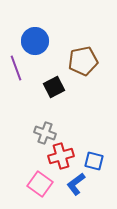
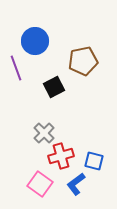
gray cross: moved 1 px left; rotated 25 degrees clockwise
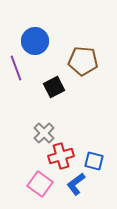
brown pentagon: rotated 16 degrees clockwise
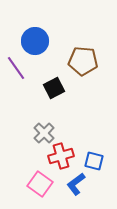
purple line: rotated 15 degrees counterclockwise
black square: moved 1 px down
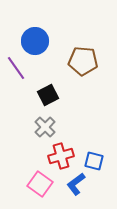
black square: moved 6 px left, 7 px down
gray cross: moved 1 px right, 6 px up
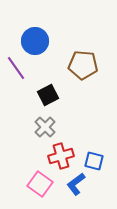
brown pentagon: moved 4 px down
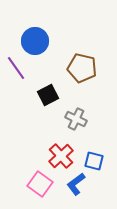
brown pentagon: moved 1 px left, 3 px down; rotated 8 degrees clockwise
gray cross: moved 31 px right, 8 px up; rotated 20 degrees counterclockwise
red cross: rotated 25 degrees counterclockwise
